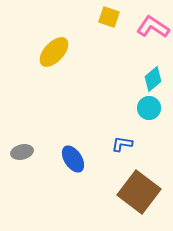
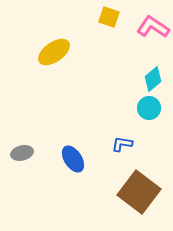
yellow ellipse: rotated 12 degrees clockwise
gray ellipse: moved 1 px down
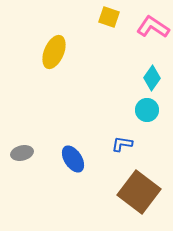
yellow ellipse: rotated 32 degrees counterclockwise
cyan diamond: moved 1 px left, 1 px up; rotated 15 degrees counterclockwise
cyan circle: moved 2 px left, 2 px down
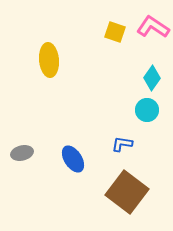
yellow square: moved 6 px right, 15 px down
yellow ellipse: moved 5 px left, 8 px down; rotated 28 degrees counterclockwise
brown square: moved 12 px left
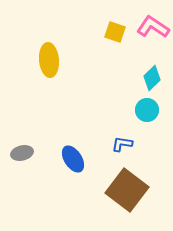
cyan diamond: rotated 10 degrees clockwise
brown square: moved 2 px up
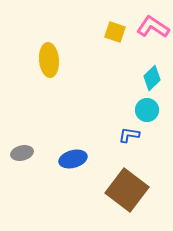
blue L-shape: moved 7 px right, 9 px up
blue ellipse: rotated 72 degrees counterclockwise
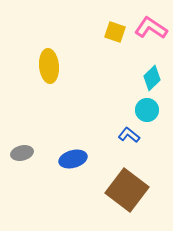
pink L-shape: moved 2 px left, 1 px down
yellow ellipse: moved 6 px down
blue L-shape: rotated 30 degrees clockwise
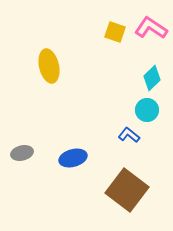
yellow ellipse: rotated 8 degrees counterclockwise
blue ellipse: moved 1 px up
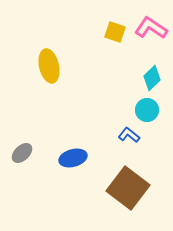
gray ellipse: rotated 30 degrees counterclockwise
brown square: moved 1 px right, 2 px up
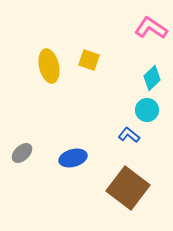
yellow square: moved 26 px left, 28 px down
